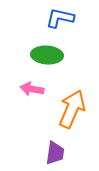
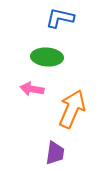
green ellipse: moved 2 px down
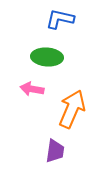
blue L-shape: moved 1 px down
purple trapezoid: moved 2 px up
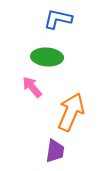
blue L-shape: moved 2 px left
pink arrow: moved 2 px up; rotated 40 degrees clockwise
orange arrow: moved 1 px left, 3 px down
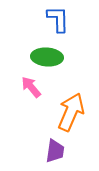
blue L-shape: rotated 76 degrees clockwise
pink arrow: moved 1 px left
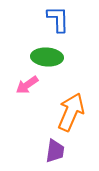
pink arrow: moved 4 px left, 2 px up; rotated 85 degrees counterclockwise
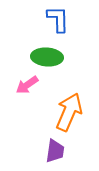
orange arrow: moved 2 px left
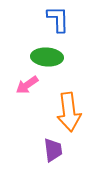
orange arrow: rotated 150 degrees clockwise
purple trapezoid: moved 2 px left, 1 px up; rotated 15 degrees counterclockwise
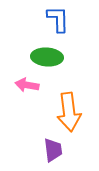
pink arrow: rotated 45 degrees clockwise
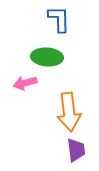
blue L-shape: moved 1 px right
pink arrow: moved 2 px left, 2 px up; rotated 25 degrees counterclockwise
purple trapezoid: moved 23 px right
